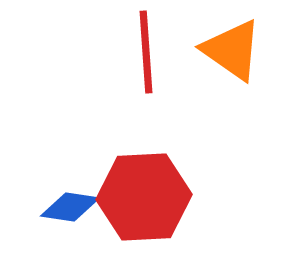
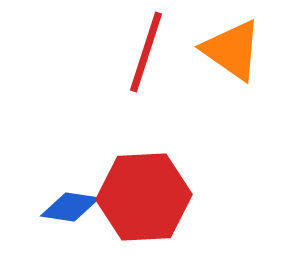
red line: rotated 22 degrees clockwise
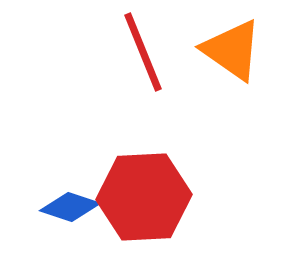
red line: moved 3 px left; rotated 40 degrees counterclockwise
blue diamond: rotated 10 degrees clockwise
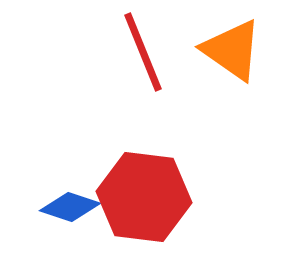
red hexagon: rotated 10 degrees clockwise
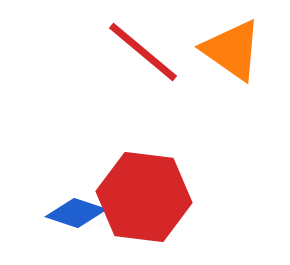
red line: rotated 28 degrees counterclockwise
blue diamond: moved 6 px right, 6 px down
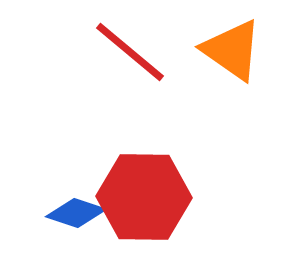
red line: moved 13 px left
red hexagon: rotated 6 degrees counterclockwise
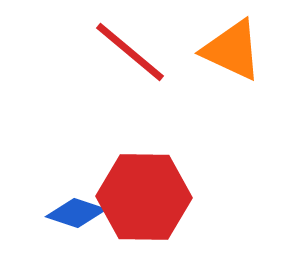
orange triangle: rotated 10 degrees counterclockwise
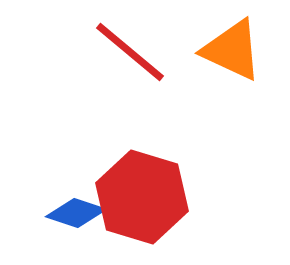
red hexagon: moved 2 px left; rotated 16 degrees clockwise
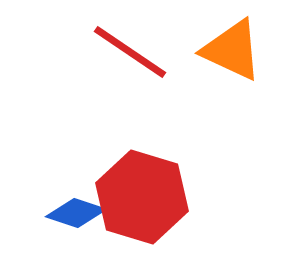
red line: rotated 6 degrees counterclockwise
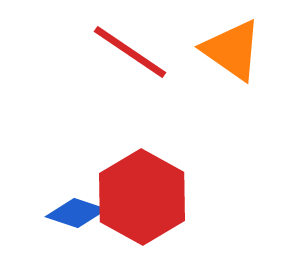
orange triangle: rotated 10 degrees clockwise
red hexagon: rotated 12 degrees clockwise
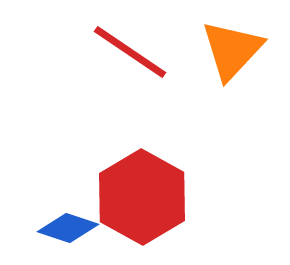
orange triangle: rotated 38 degrees clockwise
blue diamond: moved 8 px left, 15 px down
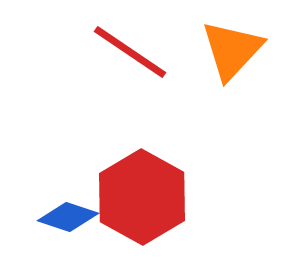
blue diamond: moved 11 px up
